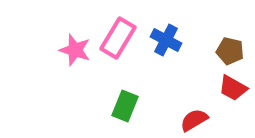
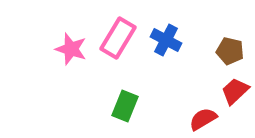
pink star: moved 4 px left, 1 px up
red trapezoid: moved 2 px right, 3 px down; rotated 108 degrees clockwise
red semicircle: moved 9 px right, 1 px up
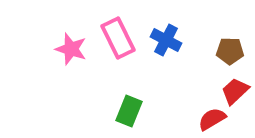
pink rectangle: rotated 57 degrees counterclockwise
brown pentagon: rotated 12 degrees counterclockwise
green rectangle: moved 4 px right, 5 px down
red semicircle: moved 9 px right
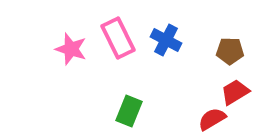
red trapezoid: moved 1 px down; rotated 12 degrees clockwise
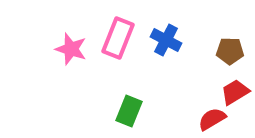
pink rectangle: rotated 48 degrees clockwise
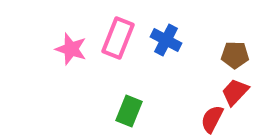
brown pentagon: moved 5 px right, 4 px down
red trapezoid: rotated 16 degrees counterclockwise
red semicircle: rotated 32 degrees counterclockwise
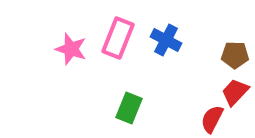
green rectangle: moved 3 px up
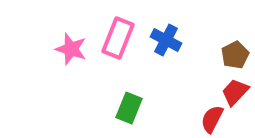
brown pentagon: rotated 28 degrees counterclockwise
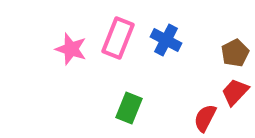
brown pentagon: moved 2 px up
red semicircle: moved 7 px left, 1 px up
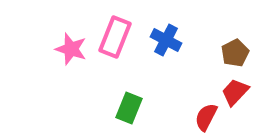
pink rectangle: moved 3 px left, 1 px up
red semicircle: moved 1 px right, 1 px up
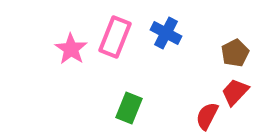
blue cross: moved 7 px up
pink star: rotated 16 degrees clockwise
red semicircle: moved 1 px right, 1 px up
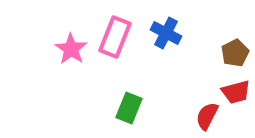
red trapezoid: moved 1 px right; rotated 148 degrees counterclockwise
